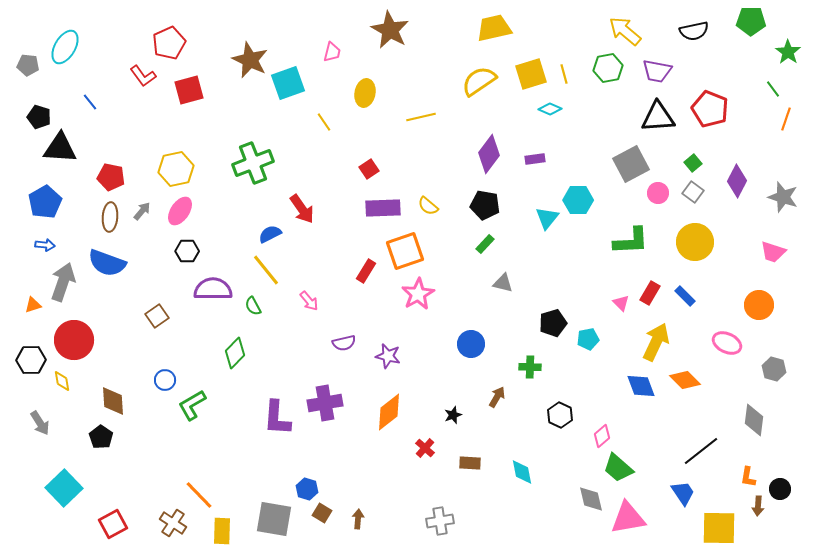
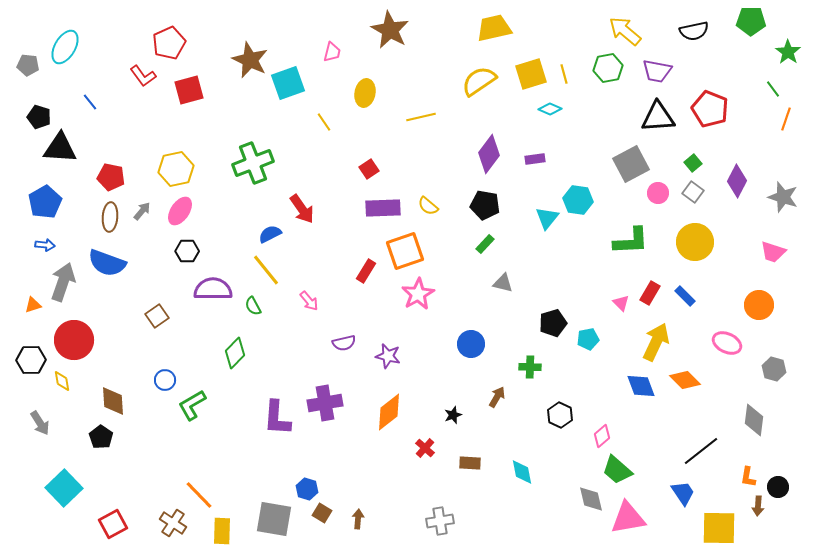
cyan hexagon at (578, 200): rotated 8 degrees clockwise
green trapezoid at (618, 468): moved 1 px left, 2 px down
black circle at (780, 489): moved 2 px left, 2 px up
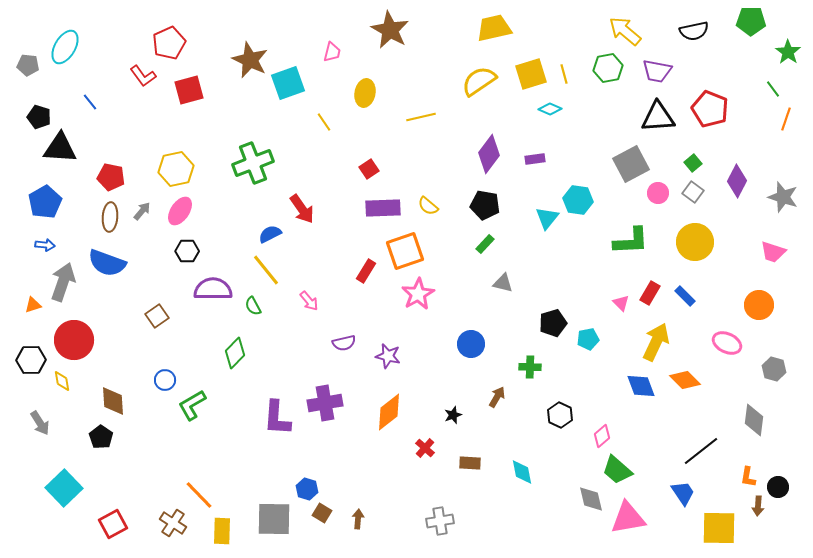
gray square at (274, 519): rotated 9 degrees counterclockwise
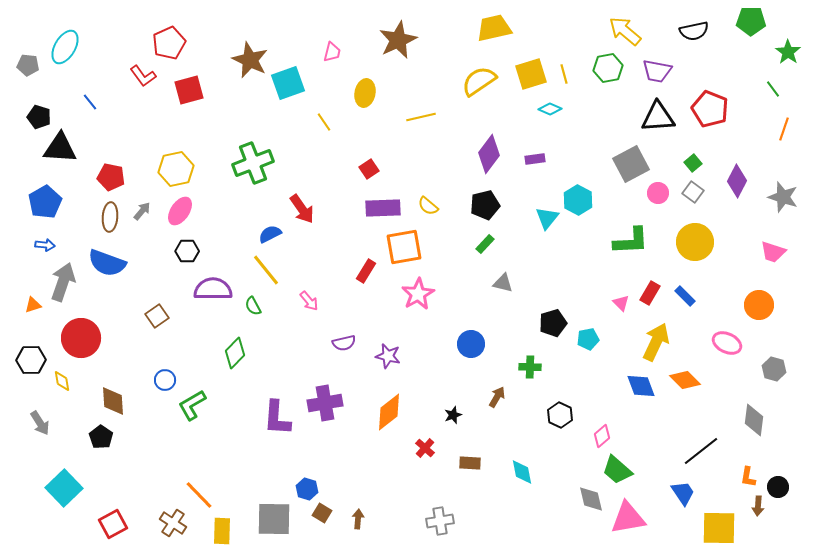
brown star at (390, 30): moved 8 px right, 10 px down; rotated 18 degrees clockwise
orange line at (786, 119): moved 2 px left, 10 px down
cyan hexagon at (578, 200): rotated 20 degrees clockwise
black pentagon at (485, 205): rotated 24 degrees counterclockwise
orange square at (405, 251): moved 1 px left, 4 px up; rotated 9 degrees clockwise
red circle at (74, 340): moved 7 px right, 2 px up
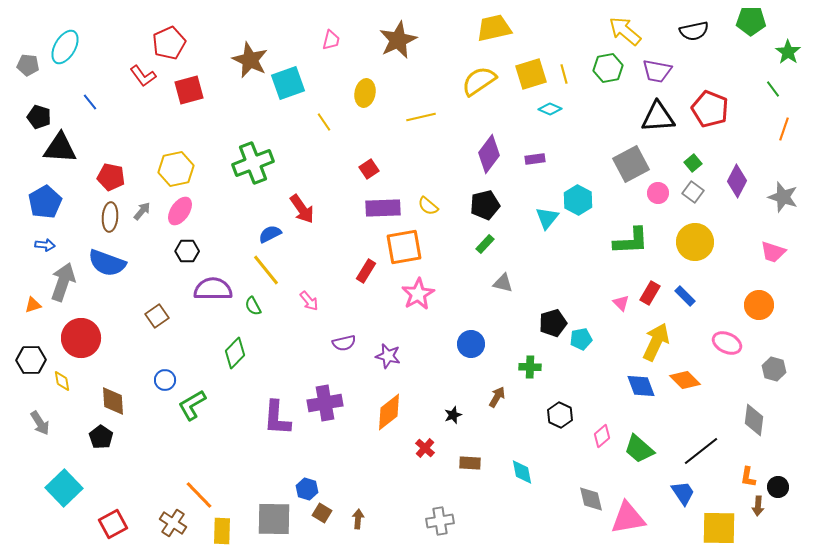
pink trapezoid at (332, 52): moved 1 px left, 12 px up
cyan pentagon at (588, 339): moved 7 px left
green trapezoid at (617, 470): moved 22 px right, 21 px up
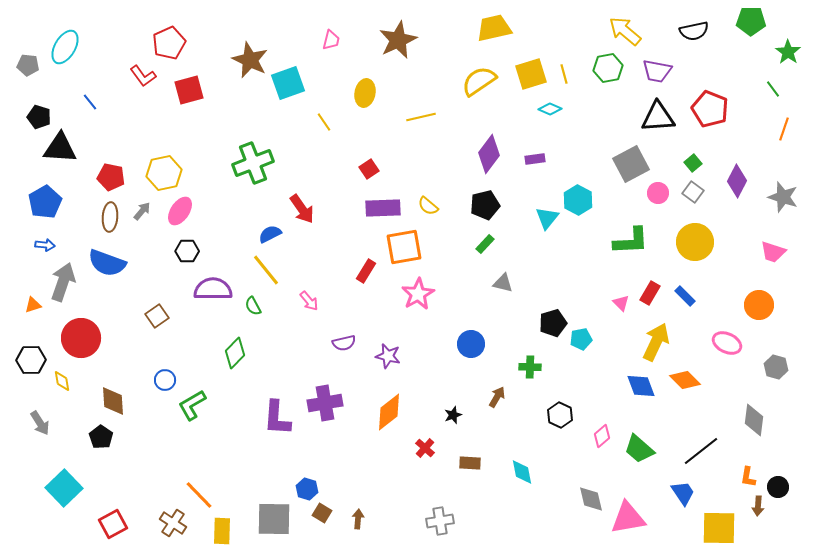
yellow hexagon at (176, 169): moved 12 px left, 4 px down
gray hexagon at (774, 369): moved 2 px right, 2 px up
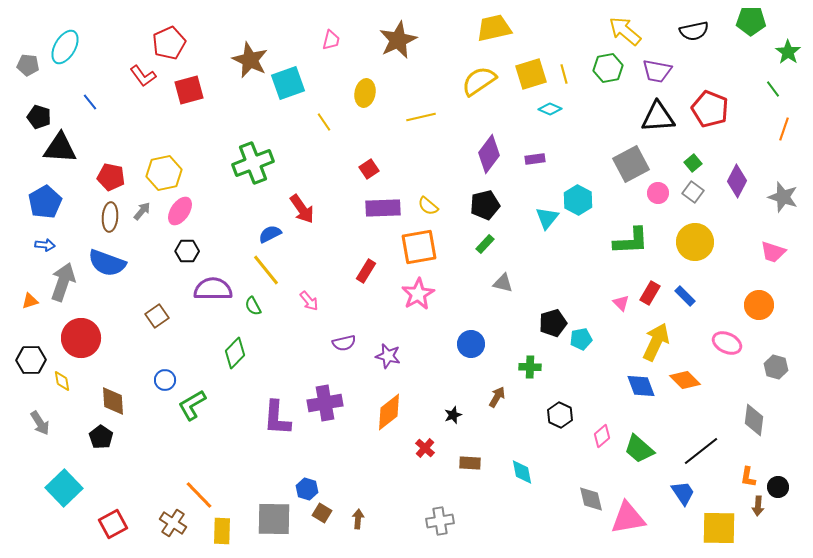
orange square at (404, 247): moved 15 px right
orange triangle at (33, 305): moved 3 px left, 4 px up
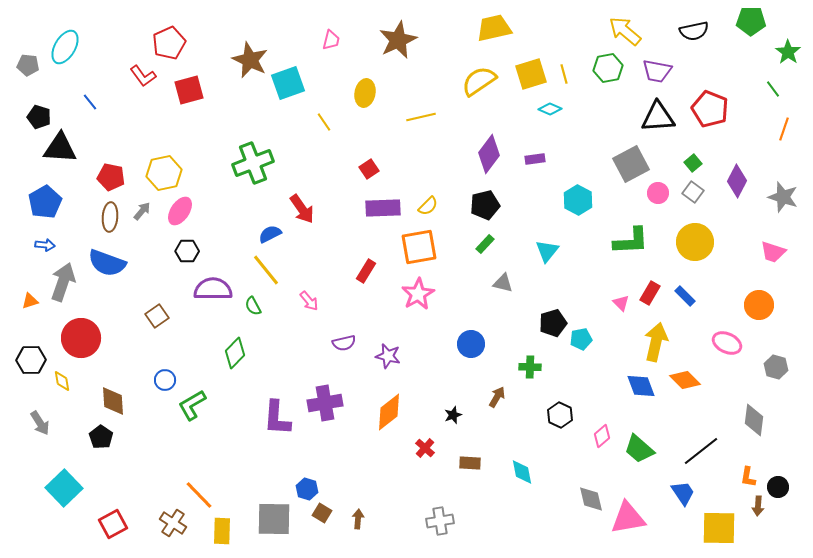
yellow semicircle at (428, 206): rotated 85 degrees counterclockwise
cyan triangle at (547, 218): moved 33 px down
yellow arrow at (656, 342): rotated 12 degrees counterclockwise
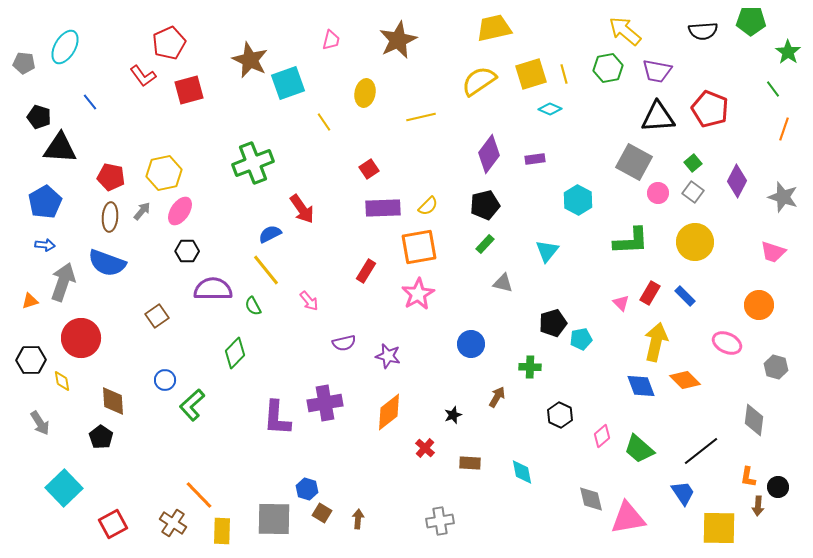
black semicircle at (694, 31): moved 9 px right; rotated 8 degrees clockwise
gray pentagon at (28, 65): moved 4 px left, 2 px up
gray square at (631, 164): moved 3 px right, 2 px up; rotated 33 degrees counterclockwise
green L-shape at (192, 405): rotated 12 degrees counterclockwise
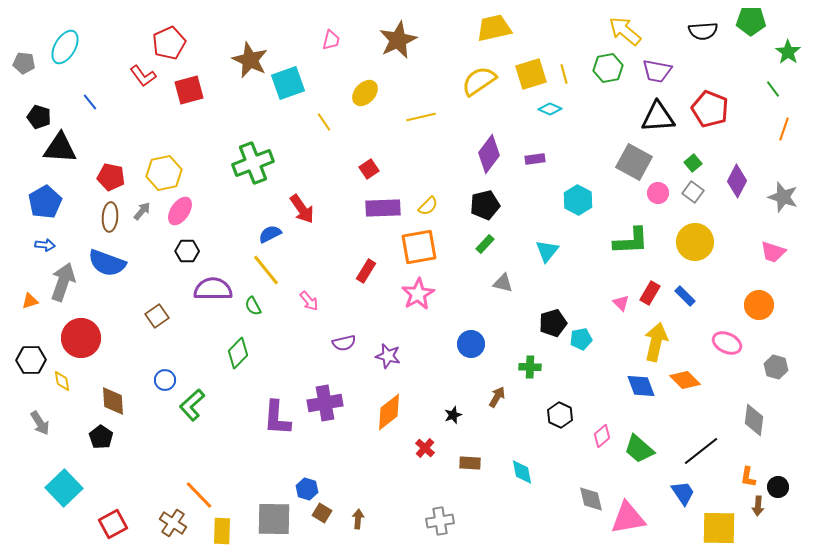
yellow ellipse at (365, 93): rotated 32 degrees clockwise
green diamond at (235, 353): moved 3 px right
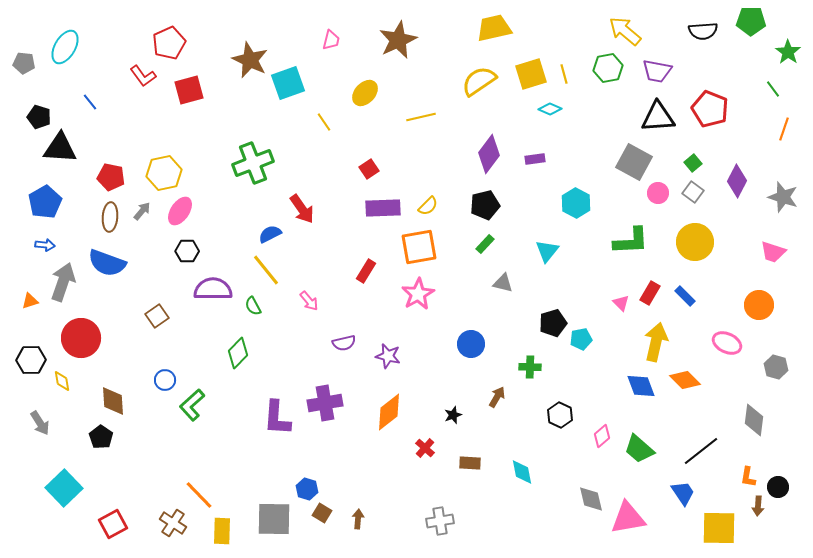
cyan hexagon at (578, 200): moved 2 px left, 3 px down
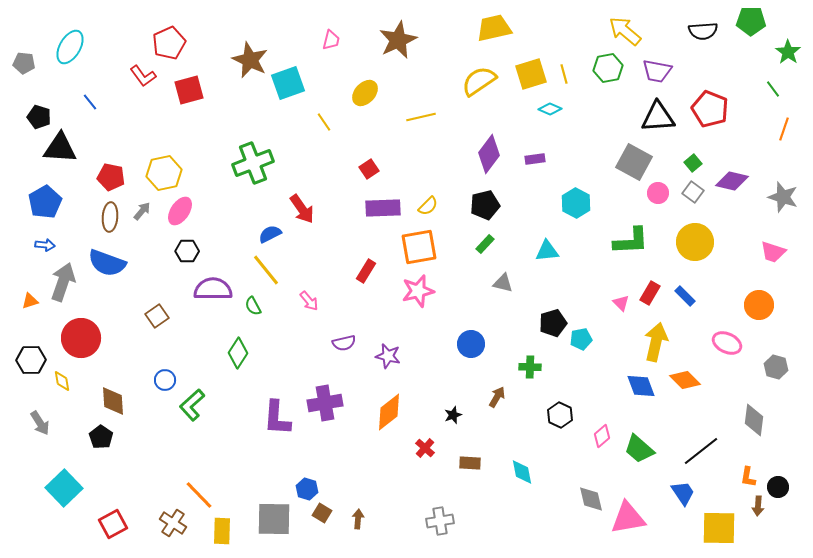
cyan ellipse at (65, 47): moved 5 px right
purple diamond at (737, 181): moved 5 px left; rotated 76 degrees clockwise
cyan triangle at (547, 251): rotated 45 degrees clockwise
pink star at (418, 294): moved 3 px up; rotated 16 degrees clockwise
green diamond at (238, 353): rotated 12 degrees counterclockwise
